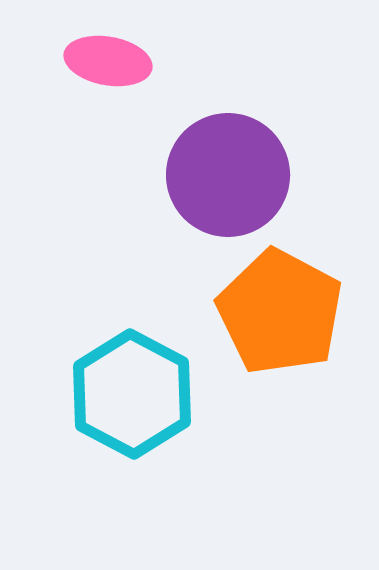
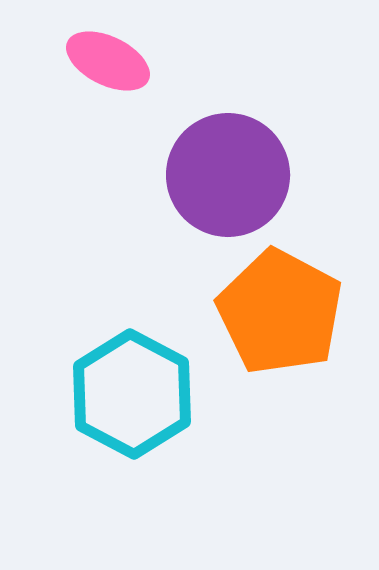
pink ellipse: rotated 16 degrees clockwise
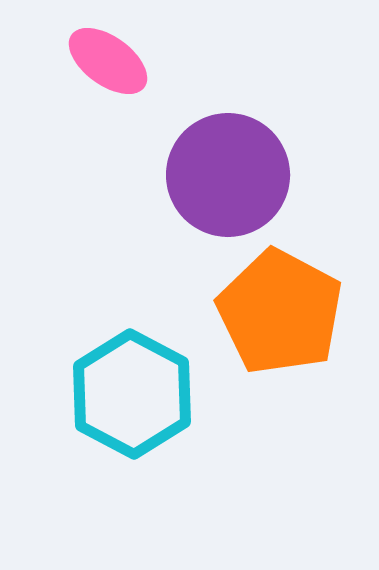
pink ellipse: rotated 10 degrees clockwise
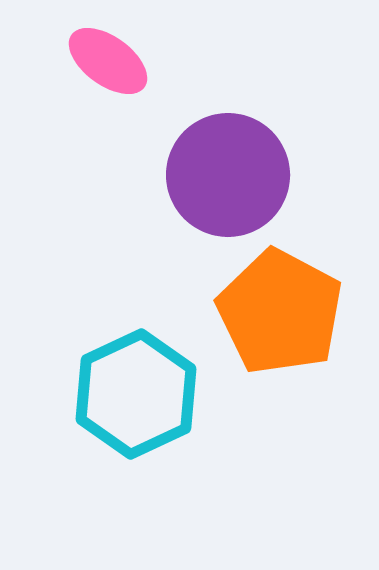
cyan hexagon: moved 4 px right; rotated 7 degrees clockwise
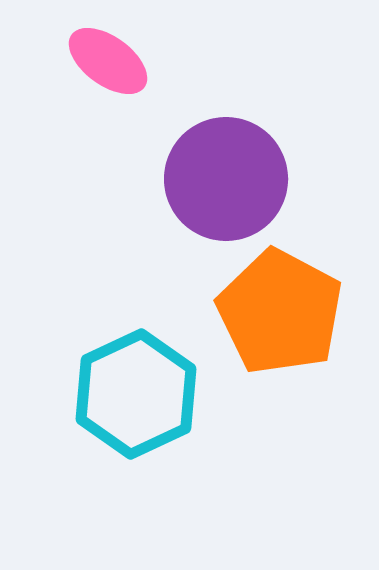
purple circle: moved 2 px left, 4 px down
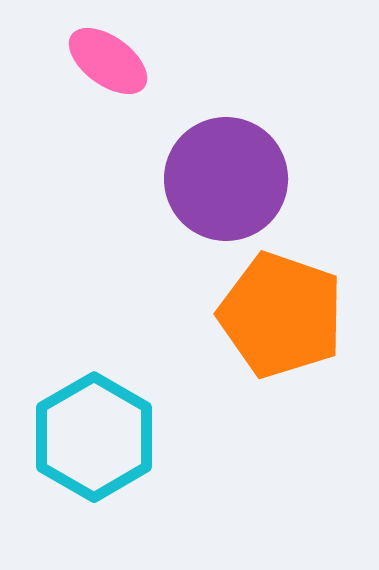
orange pentagon: moved 1 px right, 3 px down; rotated 9 degrees counterclockwise
cyan hexagon: moved 42 px left, 43 px down; rotated 5 degrees counterclockwise
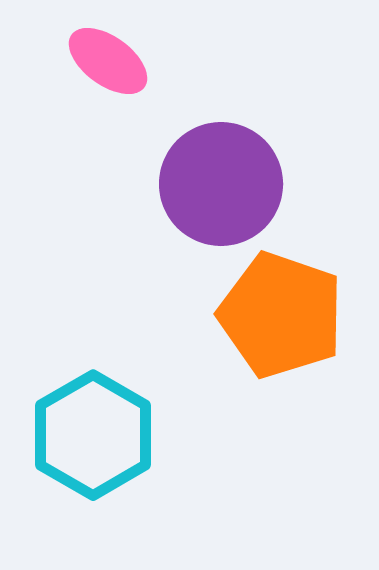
purple circle: moved 5 px left, 5 px down
cyan hexagon: moved 1 px left, 2 px up
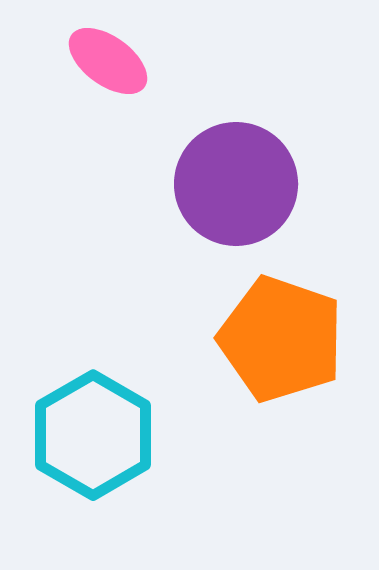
purple circle: moved 15 px right
orange pentagon: moved 24 px down
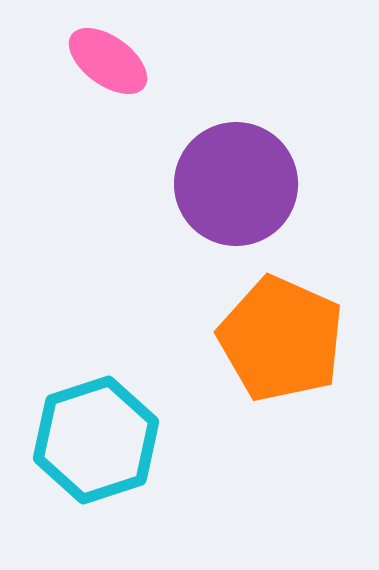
orange pentagon: rotated 5 degrees clockwise
cyan hexagon: moved 3 px right, 5 px down; rotated 12 degrees clockwise
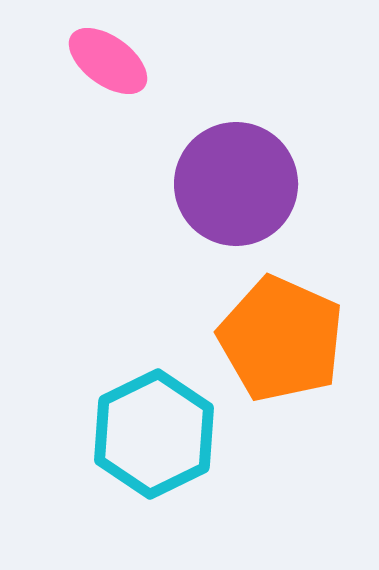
cyan hexagon: moved 58 px right, 6 px up; rotated 8 degrees counterclockwise
